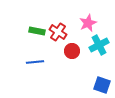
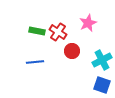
cyan cross: moved 3 px right, 15 px down
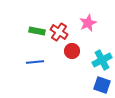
red cross: moved 1 px right
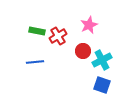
pink star: moved 1 px right, 2 px down
red cross: moved 1 px left, 4 px down; rotated 24 degrees clockwise
red circle: moved 11 px right
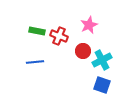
red cross: moved 1 px right; rotated 36 degrees counterclockwise
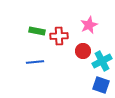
red cross: rotated 24 degrees counterclockwise
cyan cross: moved 1 px down
blue square: moved 1 px left
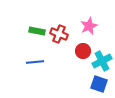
pink star: moved 1 px down
red cross: moved 2 px up; rotated 24 degrees clockwise
blue square: moved 2 px left, 1 px up
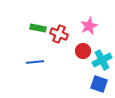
green rectangle: moved 1 px right, 3 px up
cyan cross: moved 1 px up
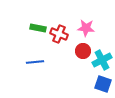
pink star: moved 3 px left, 2 px down; rotated 30 degrees clockwise
blue square: moved 4 px right
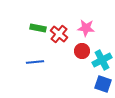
red cross: rotated 18 degrees clockwise
red circle: moved 1 px left
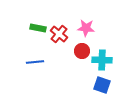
cyan cross: rotated 30 degrees clockwise
blue square: moved 1 px left, 1 px down
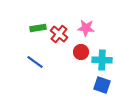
green rectangle: rotated 21 degrees counterclockwise
red circle: moved 1 px left, 1 px down
blue line: rotated 42 degrees clockwise
